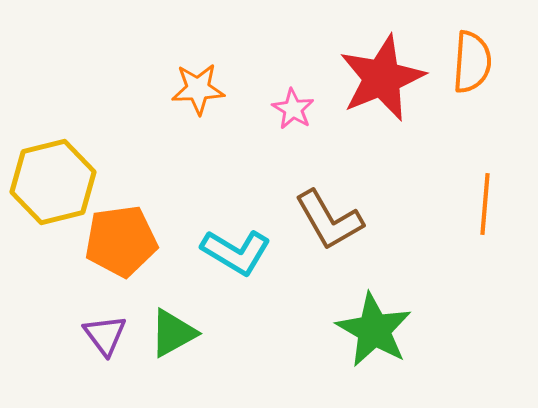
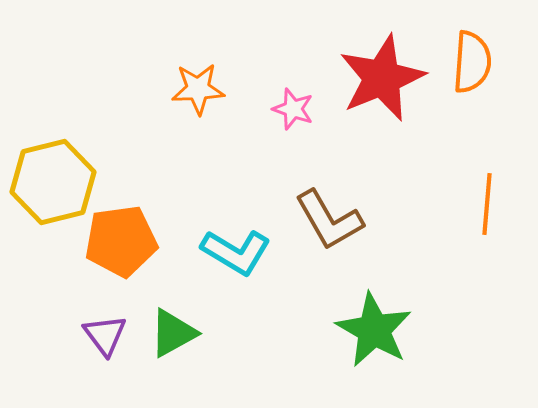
pink star: rotated 12 degrees counterclockwise
orange line: moved 2 px right
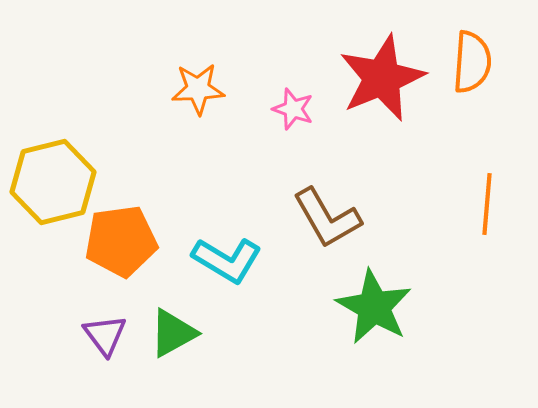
brown L-shape: moved 2 px left, 2 px up
cyan L-shape: moved 9 px left, 8 px down
green star: moved 23 px up
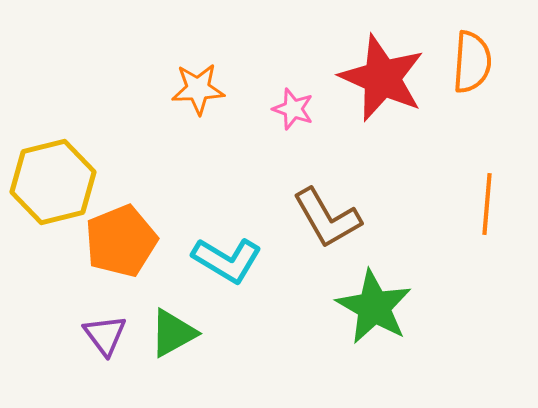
red star: rotated 26 degrees counterclockwise
orange pentagon: rotated 14 degrees counterclockwise
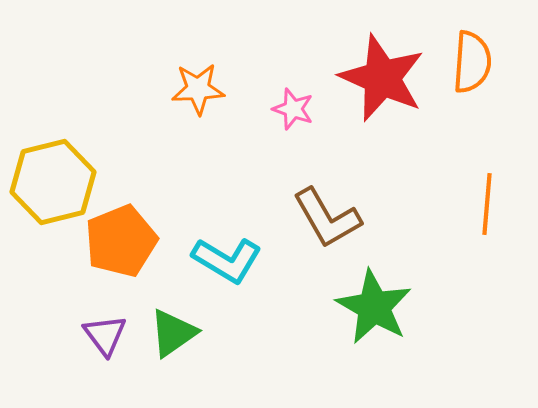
green triangle: rotated 6 degrees counterclockwise
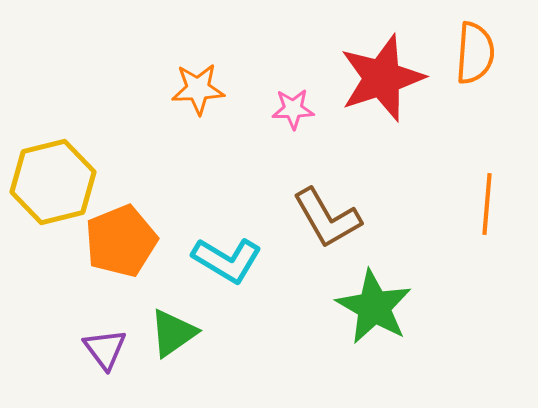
orange semicircle: moved 3 px right, 9 px up
red star: rotated 30 degrees clockwise
pink star: rotated 21 degrees counterclockwise
purple triangle: moved 14 px down
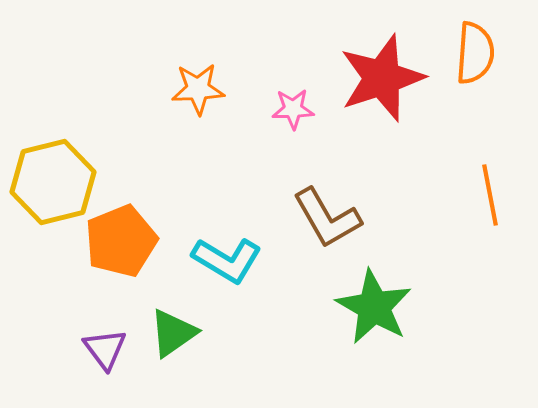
orange line: moved 3 px right, 9 px up; rotated 16 degrees counterclockwise
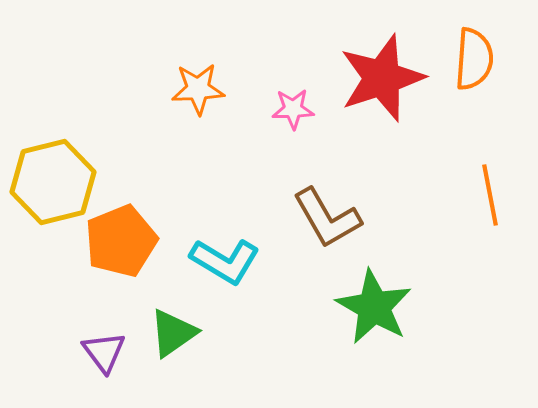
orange semicircle: moved 1 px left, 6 px down
cyan L-shape: moved 2 px left, 1 px down
purple triangle: moved 1 px left, 3 px down
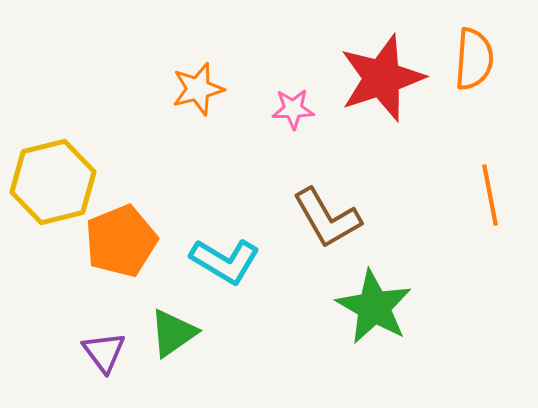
orange star: rotated 12 degrees counterclockwise
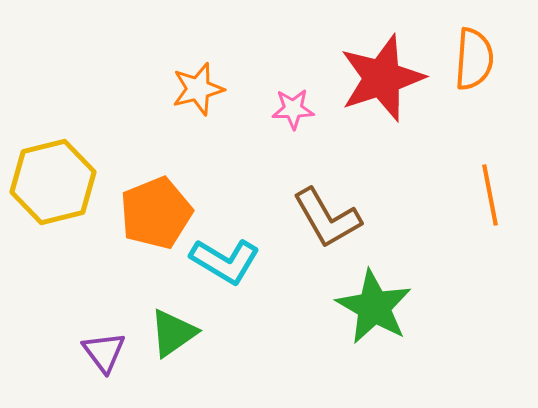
orange pentagon: moved 35 px right, 28 px up
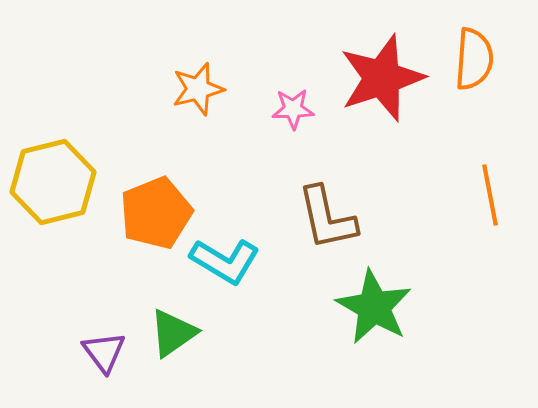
brown L-shape: rotated 18 degrees clockwise
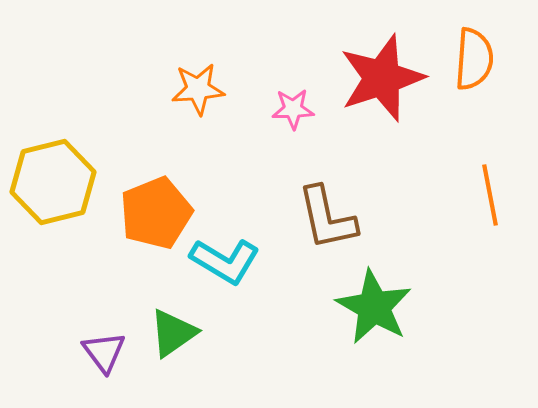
orange star: rotated 10 degrees clockwise
